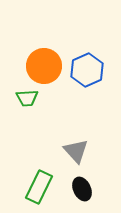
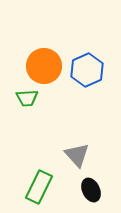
gray triangle: moved 1 px right, 4 px down
black ellipse: moved 9 px right, 1 px down
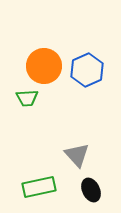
green rectangle: rotated 52 degrees clockwise
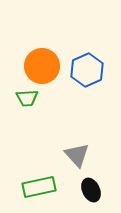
orange circle: moved 2 px left
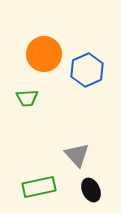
orange circle: moved 2 px right, 12 px up
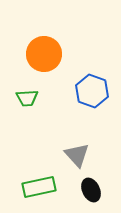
blue hexagon: moved 5 px right, 21 px down; rotated 16 degrees counterclockwise
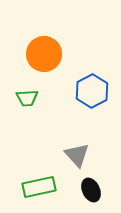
blue hexagon: rotated 12 degrees clockwise
